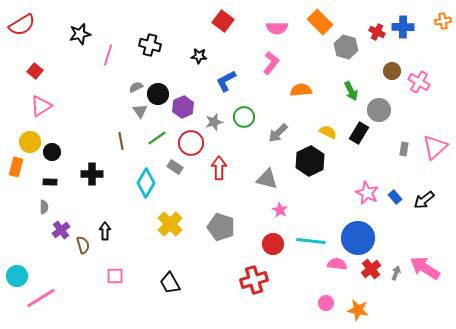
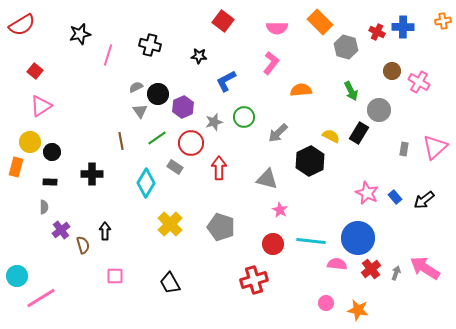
yellow semicircle at (328, 132): moved 3 px right, 4 px down
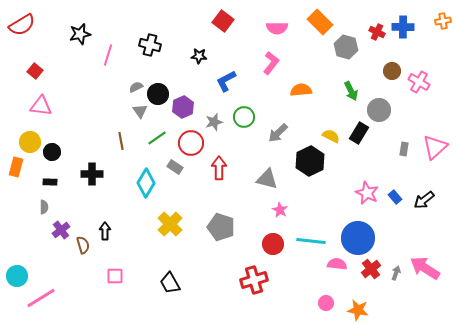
pink triangle at (41, 106): rotated 40 degrees clockwise
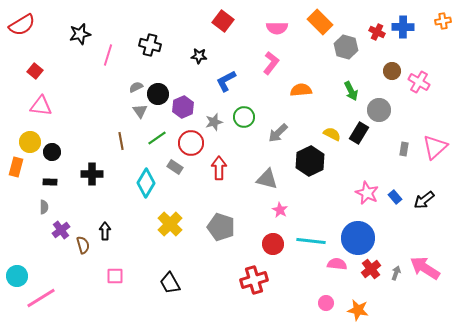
yellow semicircle at (331, 136): moved 1 px right, 2 px up
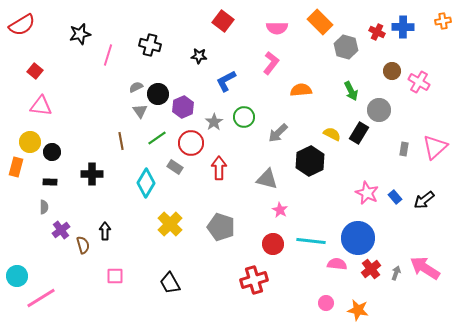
gray star at (214, 122): rotated 18 degrees counterclockwise
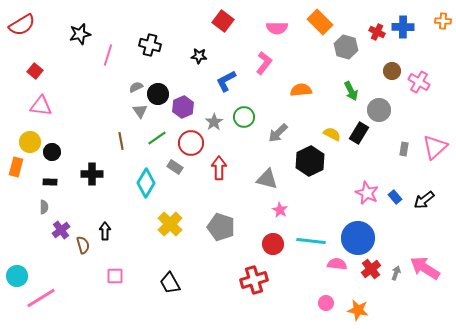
orange cross at (443, 21): rotated 14 degrees clockwise
pink L-shape at (271, 63): moved 7 px left
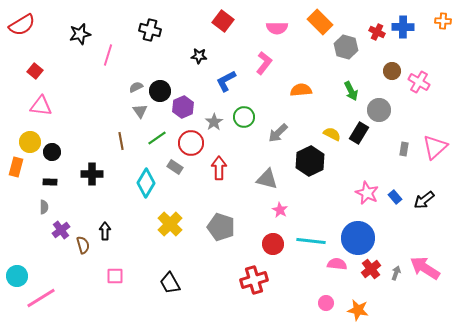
black cross at (150, 45): moved 15 px up
black circle at (158, 94): moved 2 px right, 3 px up
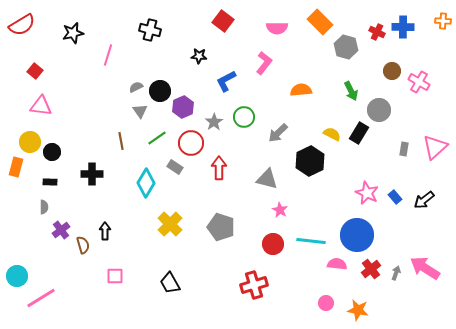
black star at (80, 34): moved 7 px left, 1 px up
blue circle at (358, 238): moved 1 px left, 3 px up
red cross at (254, 280): moved 5 px down
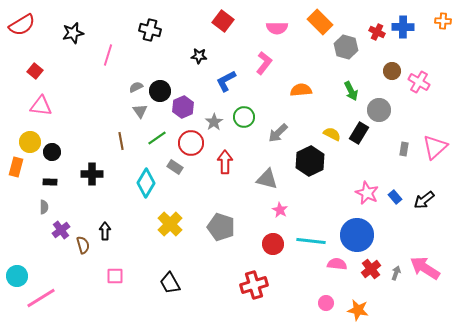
red arrow at (219, 168): moved 6 px right, 6 px up
